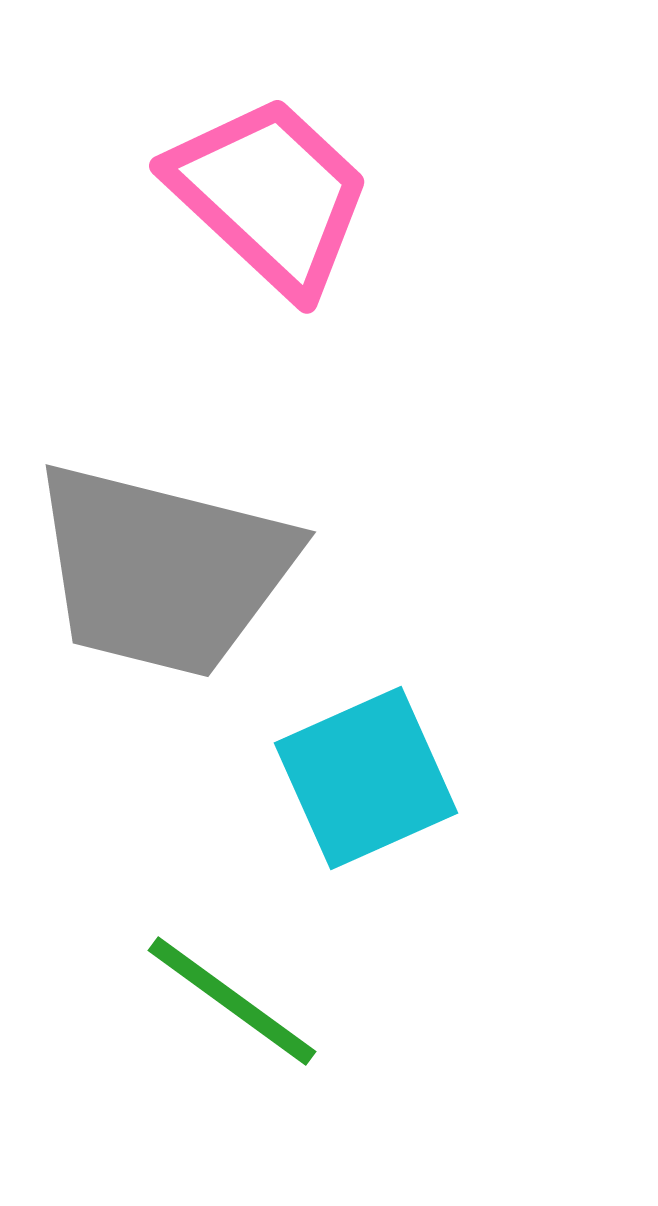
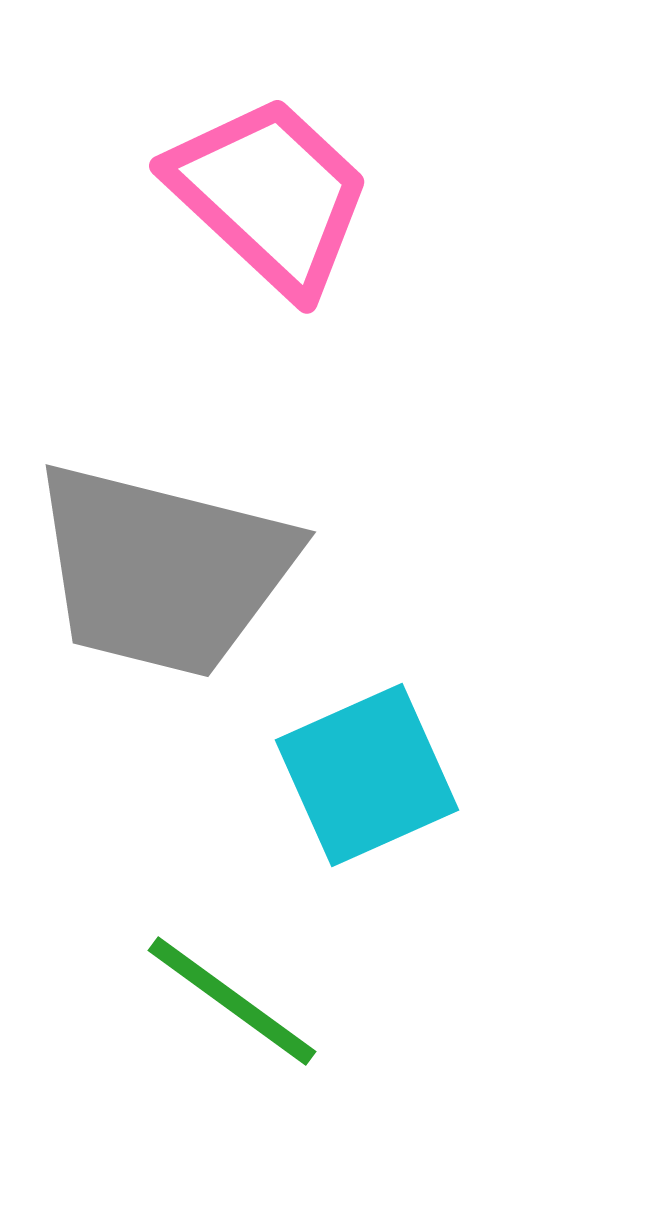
cyan square: moved 1 px right, 3 px up
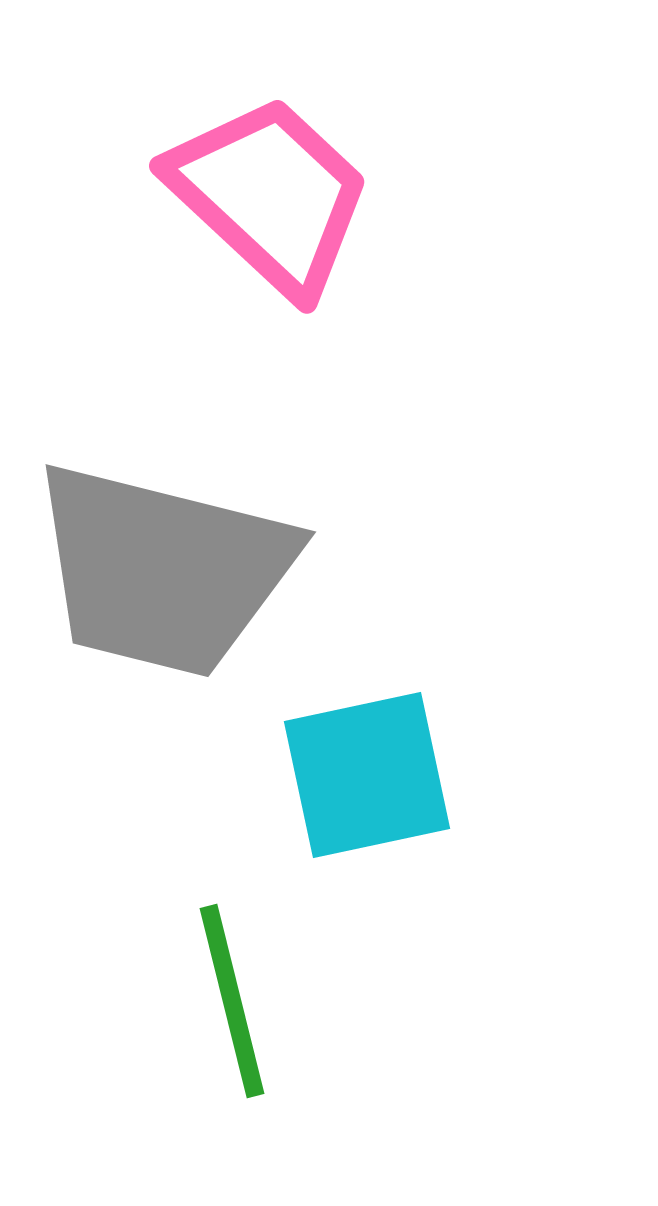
cyan square: rotated 12 degrees clockwise
green line: rotated 40 degrees clockwise
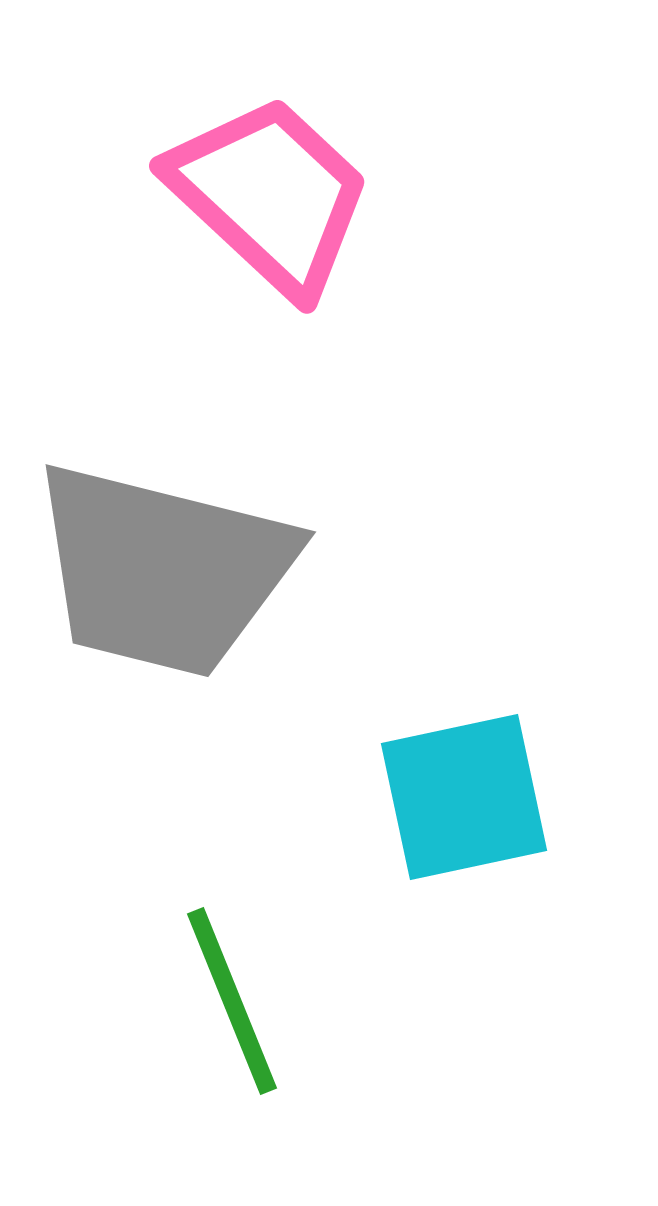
cyan square: moved 97 px right, 22 px down
green line: rotated 8 degrees counterclockwise
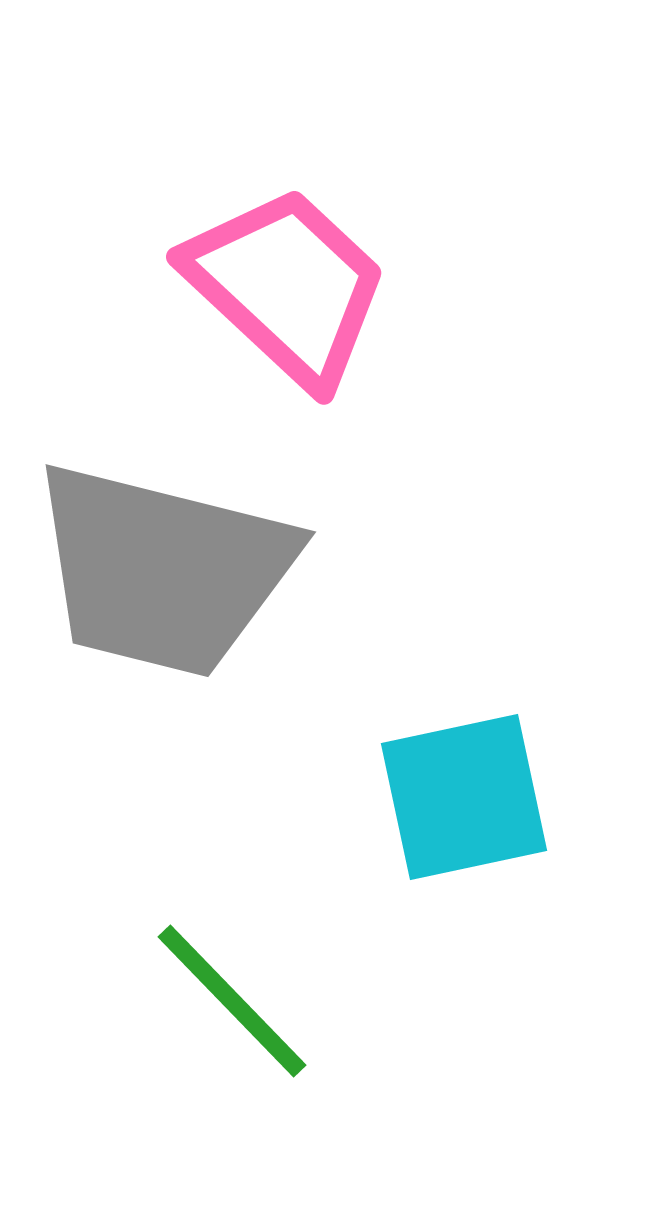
pink trapezoid: moved 17 px right, 91 px down
green line: rotated 22 degrees counterclockwise
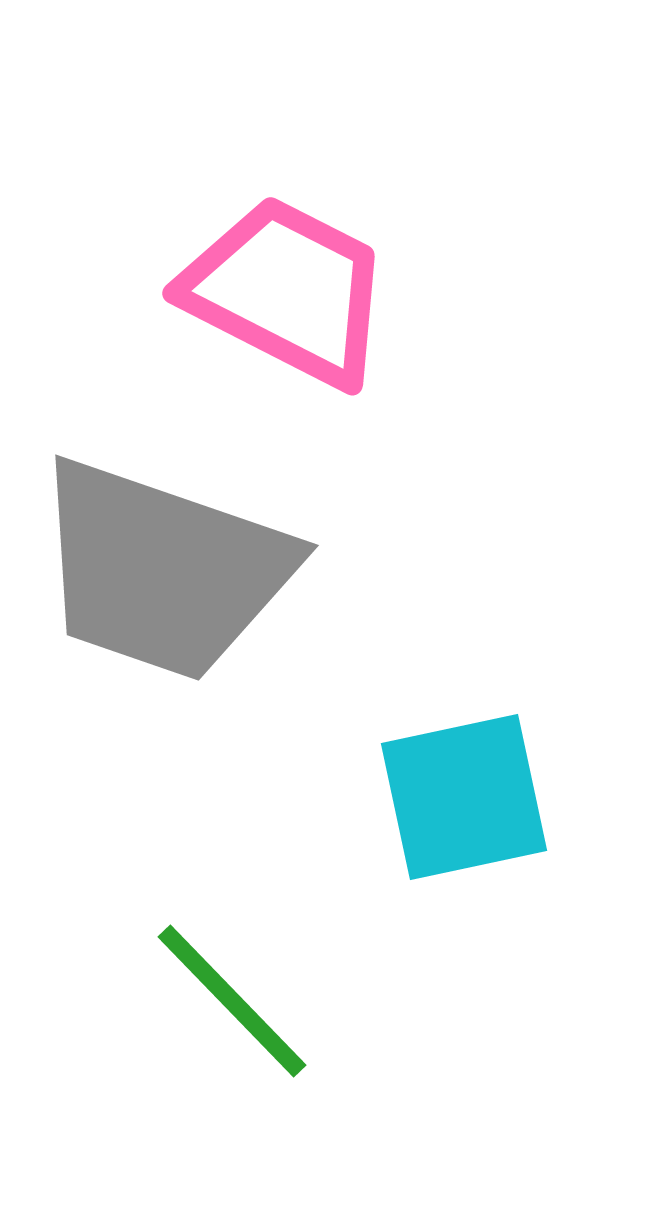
pink trapezoid: moved 5 px down; rotated 16 degrees counterclockwise
gray trapezoid: rotated 5 degrees clockwise
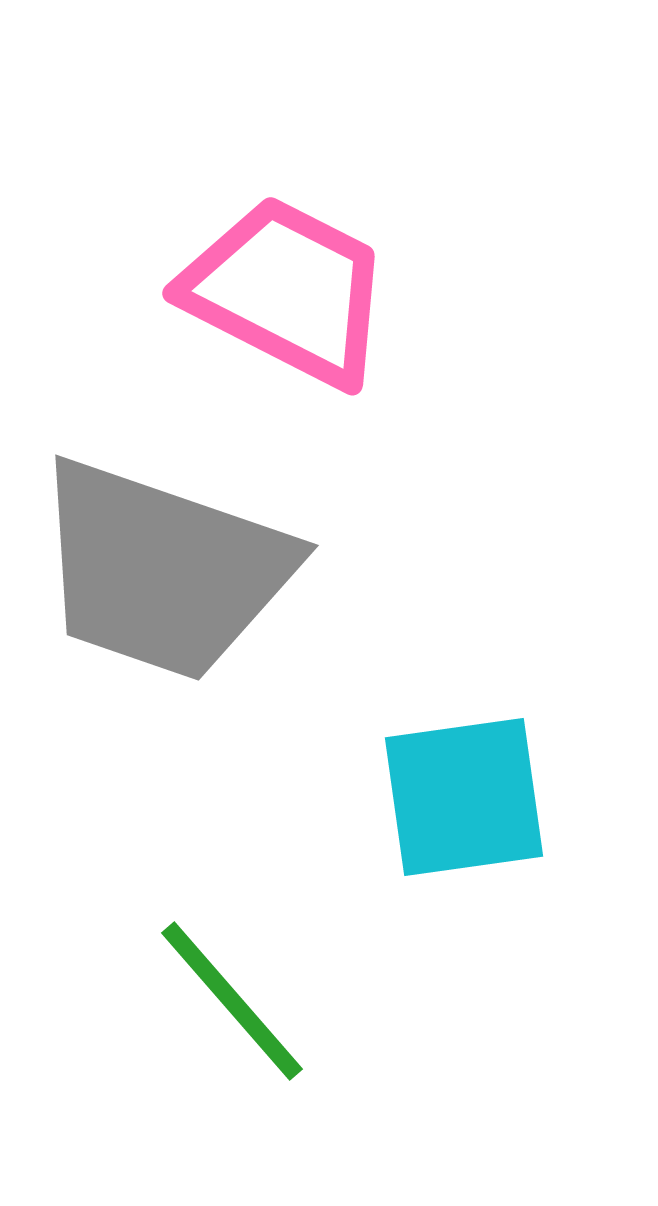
cyan square: rotated 4 degrees clockwise
green line: rotated 3 degrees clockwise
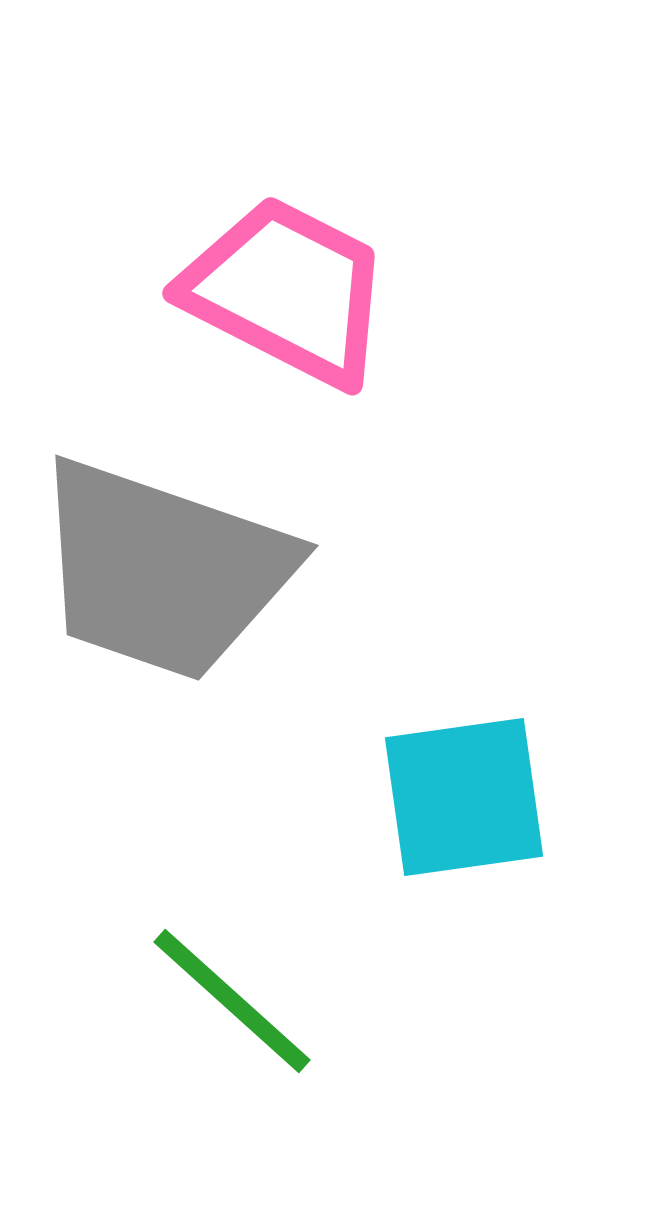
green line: rotated 7 degrees counterclockwise
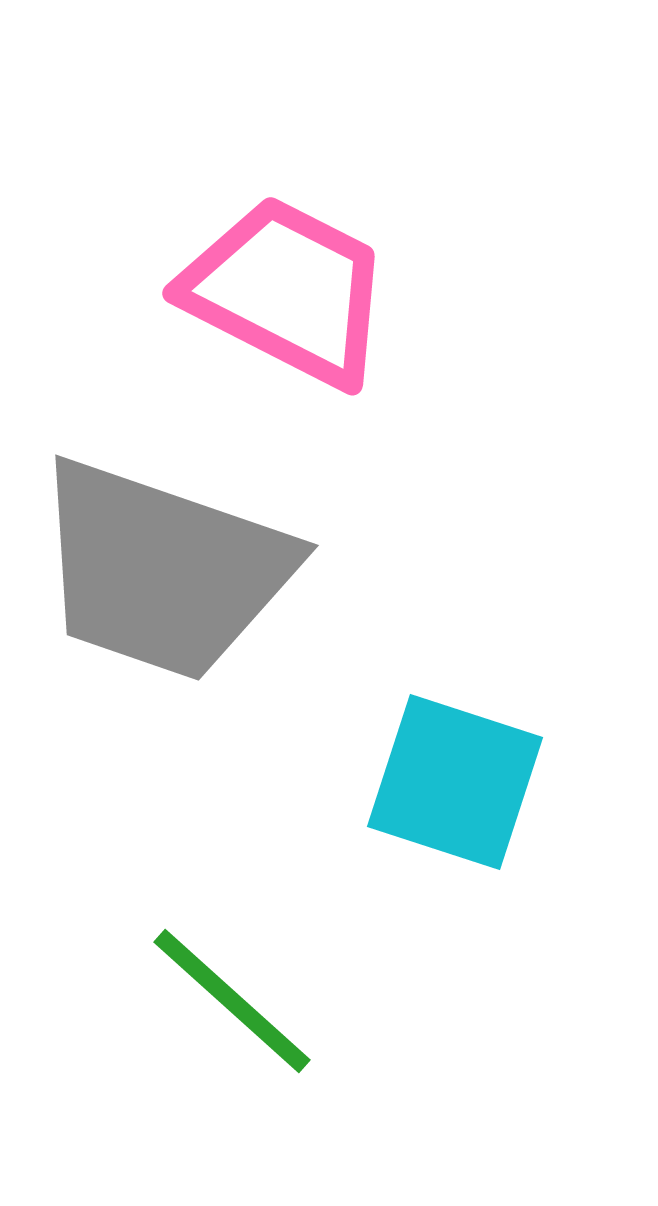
cyan square: moved 9 px left, 15 px up; rotated 26 degrees clockwise
